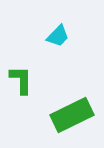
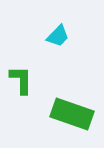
green rectangle: moved 1 px up; rotated 45 degrees clockwise
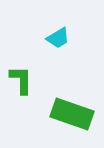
cyan trapezoid: moved 2 px down; rotated 15 degrees clockwise
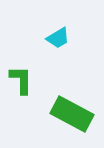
green rectangle: rotated 9 degrees clockwise
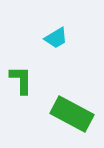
cyan trapezoid: moved 2 px left
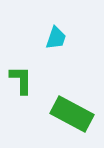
cyan trapezoid: rotated 40 degrees counterclockwise
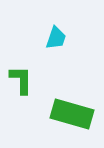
green rectangle: rotated 12 degrees counterclockwise
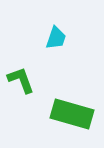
green L-shape: rotated 20 degrees counterclockwise
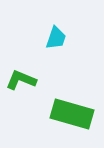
green L-shape: rotated 48 degrees counterclockwise
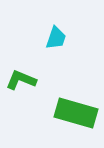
green rectangle: moved 4 px right, 1 px up
